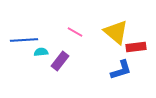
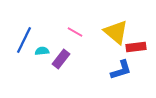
blue line: rotated 60 degrees counterclockwise
cyan semicircle: moved 1 px right, 1 px up
purple rectangle: moved 1 px right, 2 px up
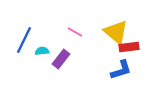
red rectangle: moved 7 px left
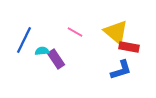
red rectangle: rotated 18 degrees clockwise
purple rectangle: moved 5 px left; rotated 72 degrees counterclockwise
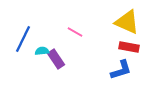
yellow triangle: moved 11 px right, 10 px up; rotated 16 degrees counterclockwise
blue line: moved 1 px left, 1 px up
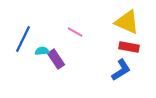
blue L-shape: rotated 15 degrees counterclockwise
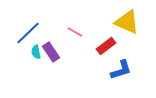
blue line: moved 5 px right, 6 px up; rotated 20 degrees clockwise
red rectangle: moved 23 px left, 1 px up; rotated 48 degrees counterclockwise
cyan semicircle: moved 6 px left, 1 px down; rotated 96 degrees counterclockwise
purple rectangle: moved 5 px left, 7 px up
blue L-shape: rotated 15 degrees clockwise
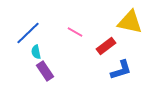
yellow triangle: moved 3 px right; rotated 12 degrees counterclockwise
purple rectangle: moved 6 px left, 19 px down
